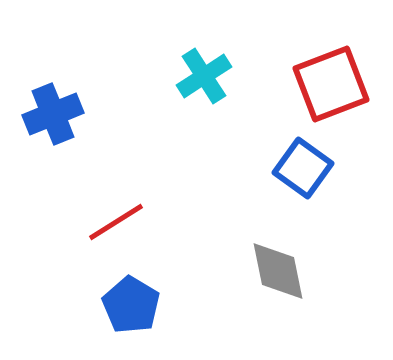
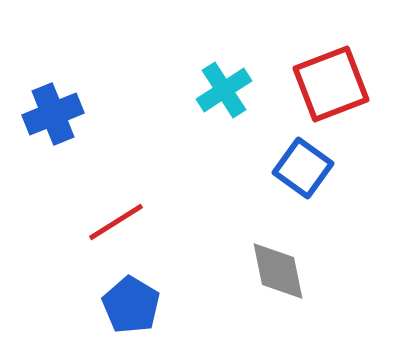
cyan cross: moved 20 px right, 14 px down
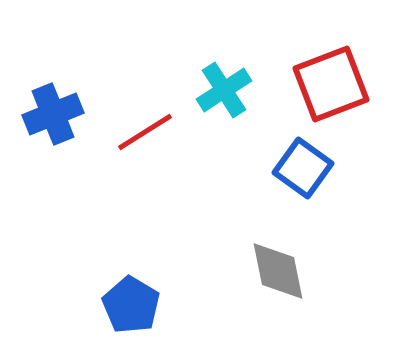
red line: moved 29 px right, 90 px up
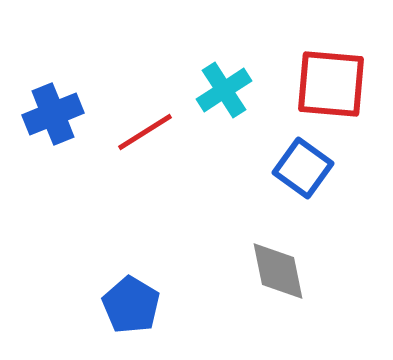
red square: rotated 26 degrees clockwise
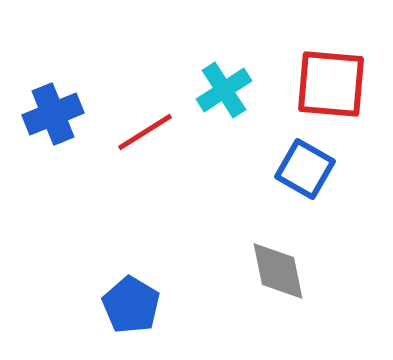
blue square: moved 2 px right, 1 px down; rotated 6 degrees counterclockwise
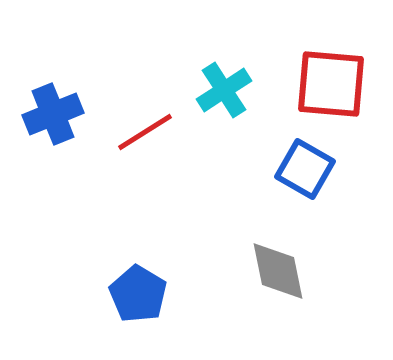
blue pentagon: moved 7 px right, 11 px up
